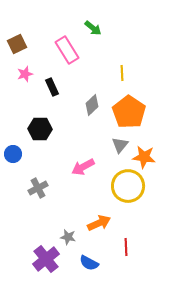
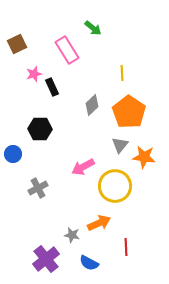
pink star: moved 9 px right
yellow circle: moved 13 px left
gray star: moved 4 px right, 2 px up
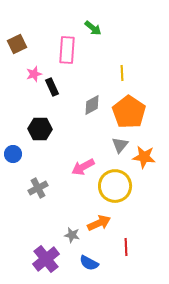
pink rectangle: rotated 36 degrees clockwise
gray diamond: rotated 15 degrees clockwise
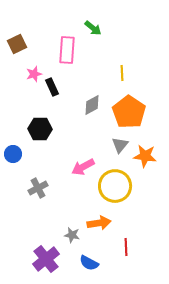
orange star: moved 1 px right, 1 px up
orange arrow: rotated 15 degrees clockwise
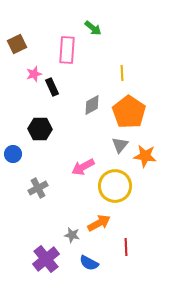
orange arrow: rotated 20 degrees counterclockwise
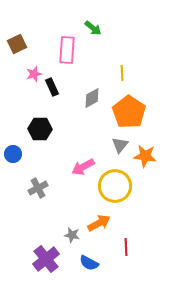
gray diamond: moved 7 px up
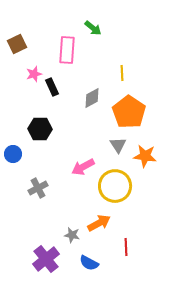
gray triangle: moved 2 px left; rotated 12 degrees counterclockwise
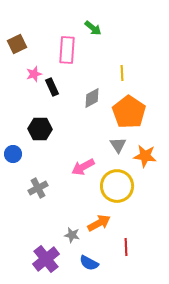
yellow circle: moved 2 px right
